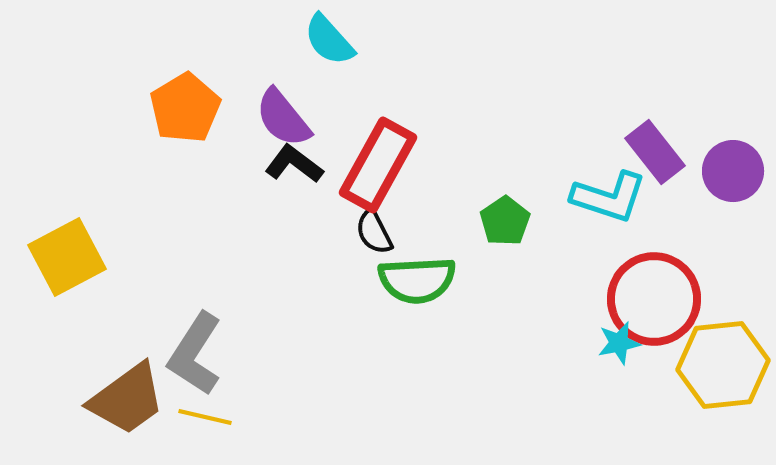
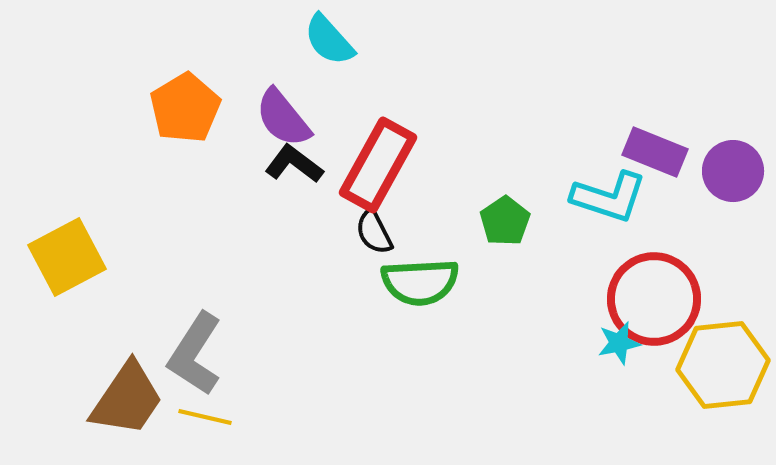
purple rectangle: rotated 30 degrees counterclockwise
green semicircle: moved 3 px right, 2 px down
brown trapezoid: rotated 20 degrees counterclockwise
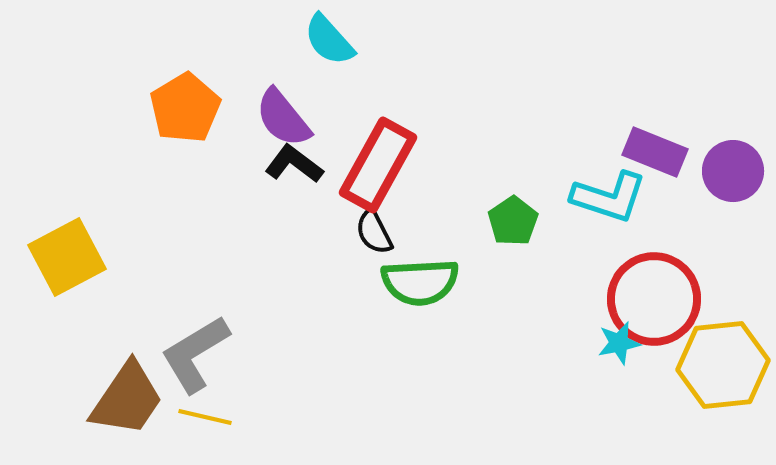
green pentagon: moved 8 px right
gray L-shape: rotated 26 degrees clockwise
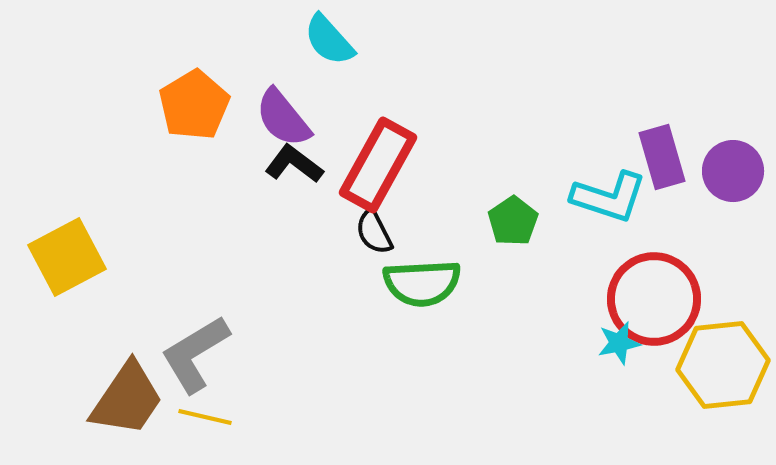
orange pentagon: moved 9 px right, 3 px up
purple rectangle: moved 7 px right, 5 px down; rotated 52 degrees clockwise
green semicircle: moved 2 px right, 1 px down
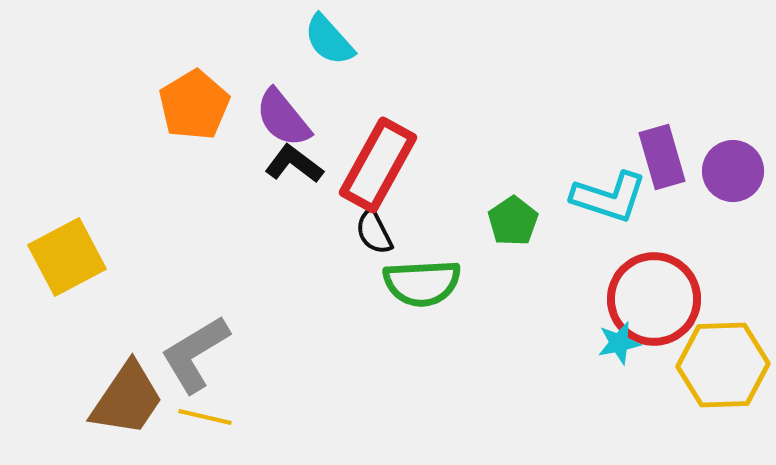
yellow hexagon: rotated 4 degrees clockwise
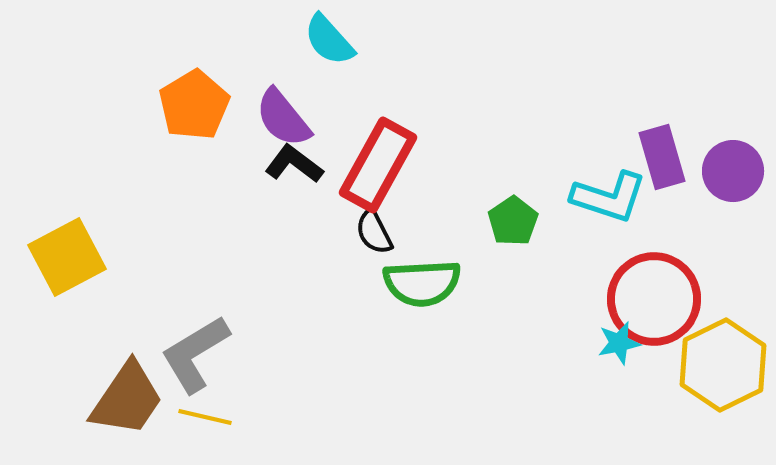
yellow hexagon: rotated 24 degrees counterclockwise
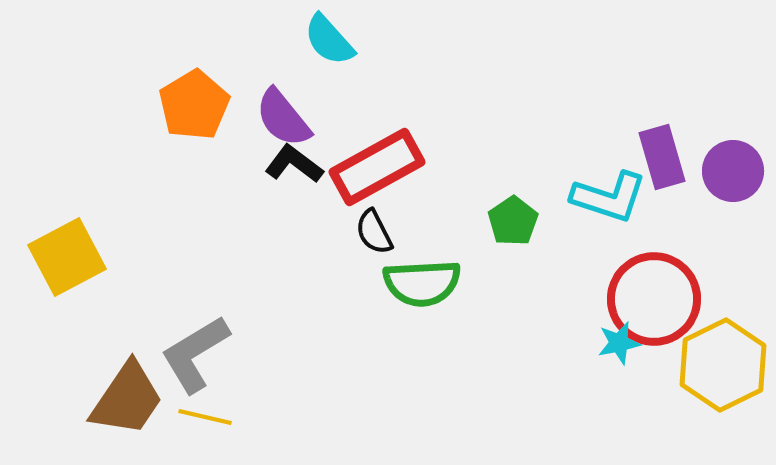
red rectangle: moved 1 px left, 2 px down; rotated 32 degrees clockwise
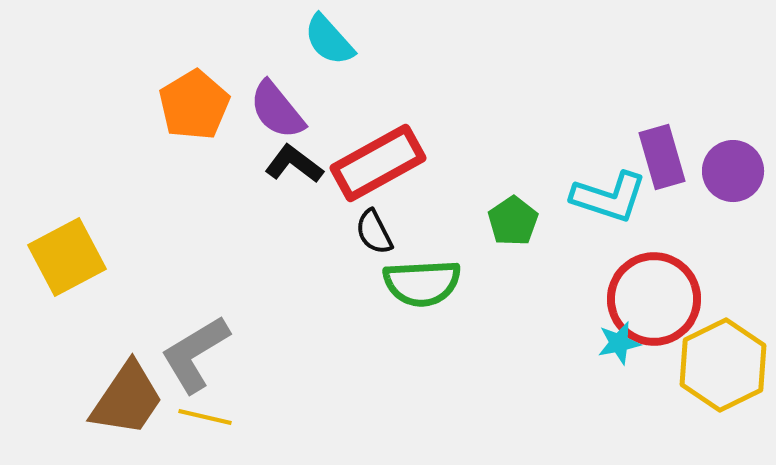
purple semicircle: moved 6 px left, 8 px up
red rectangle: moved 1 px right, 4 px up
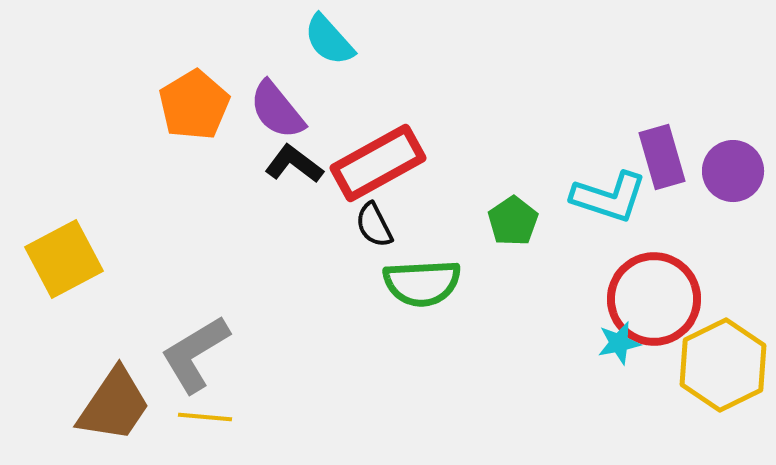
black semicircle: moved 7 px up
yellow square: moved 3 px left, 2 px down
brown trapezoid: moved 13 px left, 6 px down
yellow line: rotated 8 degrees counterclockwise
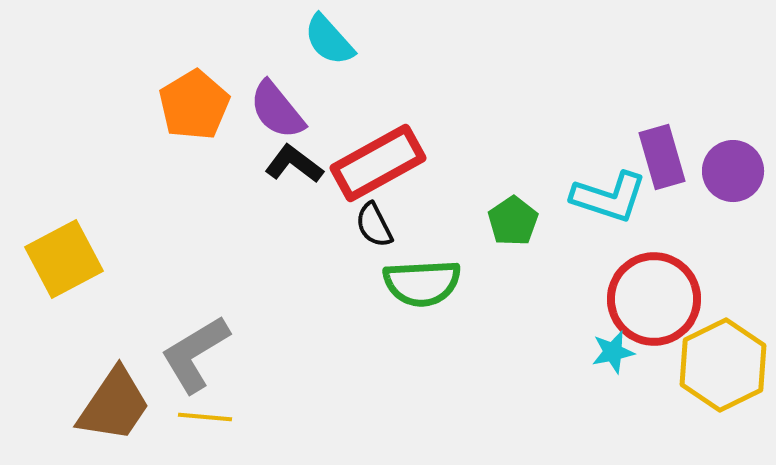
cyan star: moved 6 px left, 9 px down
